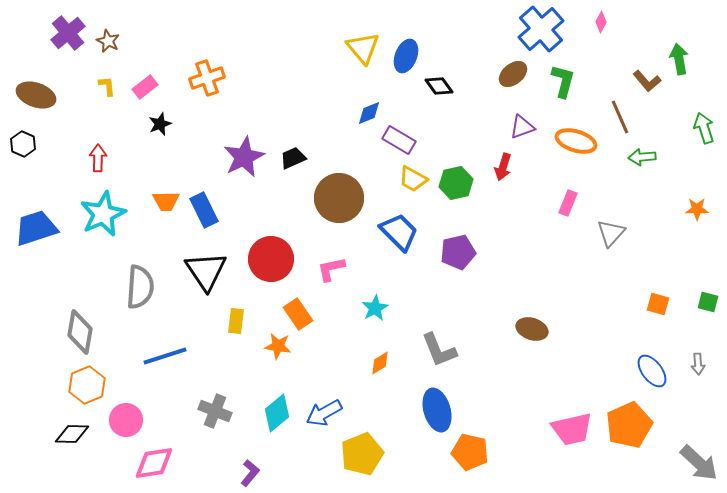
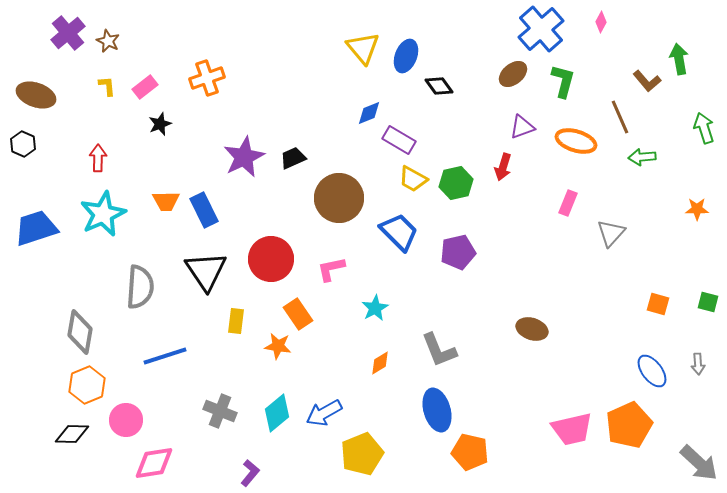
gray cross at (215, 411): moved 5 px right
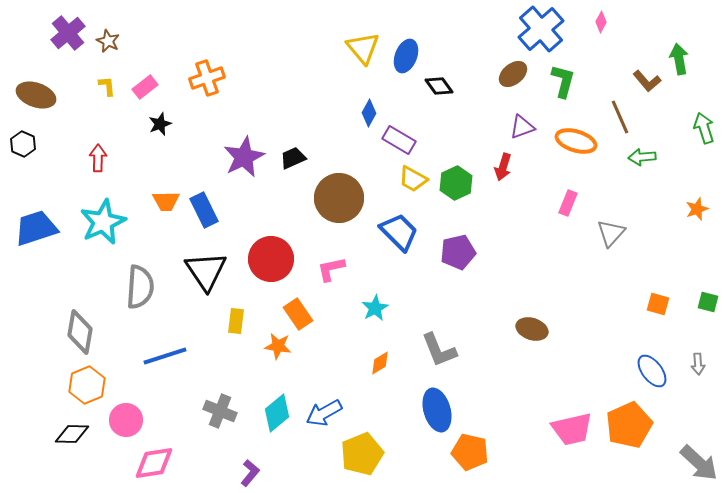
blue diamond at (369, 113): rotated 40 degrees counterclockwise
green hexagon at (456, 183): rotated 12 degrees counterclockwise
orange star at (697, 209): rotated 20 degrees counterclockwise
cyan star at (103, 214): moved 8 px down
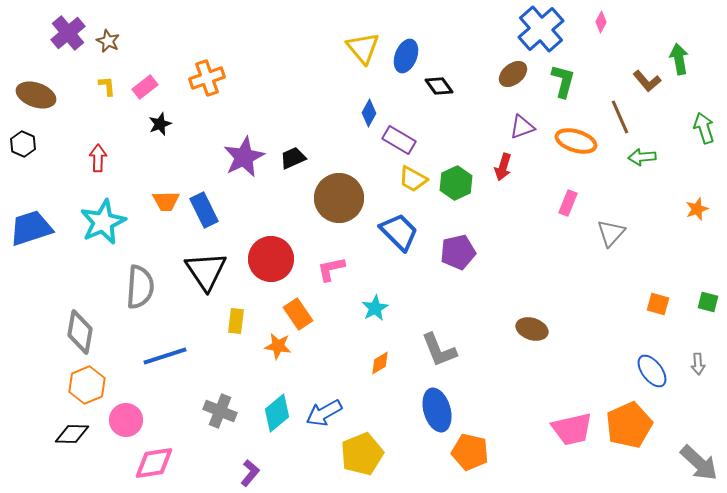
blue trapezoid at (36, 228): moved 5 px left
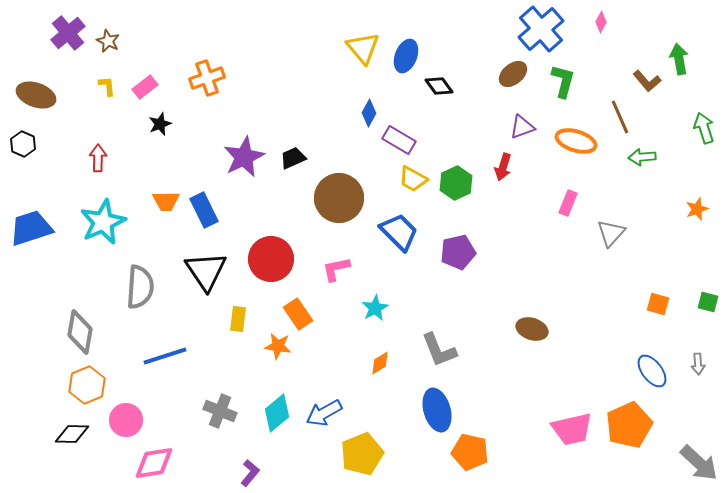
pink L-shape at (331, 269): moved 5 px right
yellow rectangle at (236, 321): moved 2 px right, 2 px up
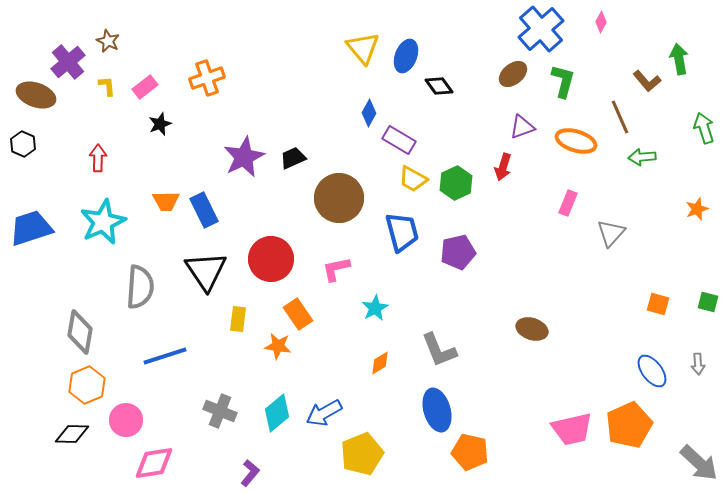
purple cross at (68, 33): moved 29 px down
blue trapezoid at (399, 232): moved 3 px right; rotated 30 degrees clockwise
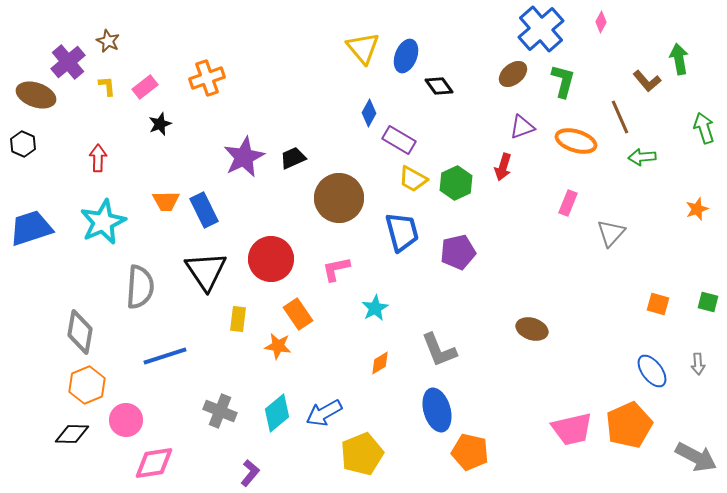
gray arrow at (699, 463): moved 3 px left, 6 px up; rotated 15 degrees counterclockwise
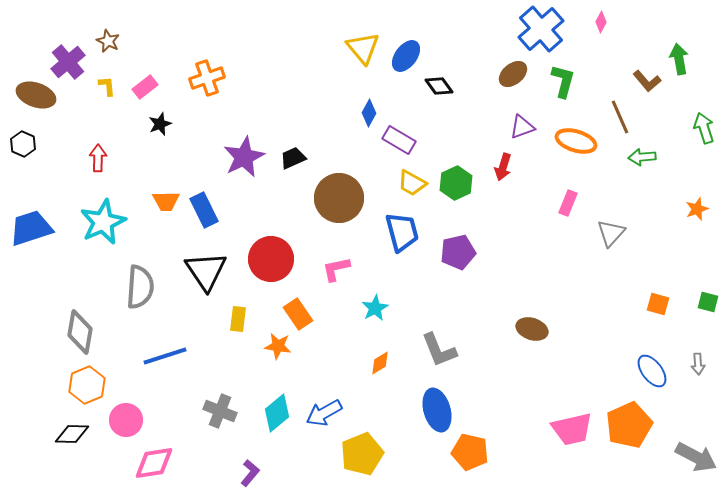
blue ellipse at (406, 56): rotated 16 degrees clockwise
yellow trapezoid at (413, 179): moved 1 px left, 4 px down
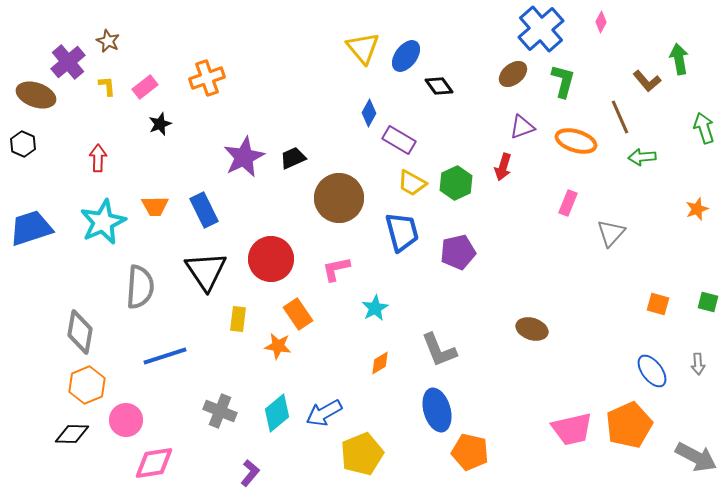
orange trapezoid at (166, 201): moved 11 px left, 5 px down
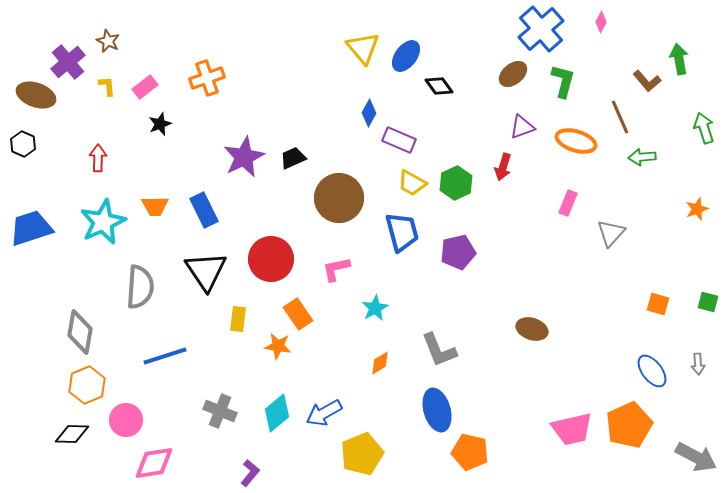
purple rectangle at (399, 140): rotated 8 degrees counterclockwise
